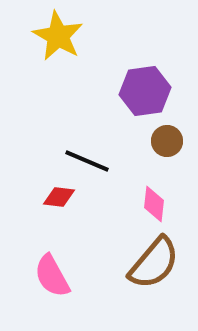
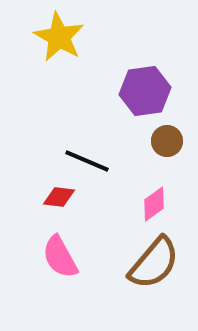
yellow star: moved 1 px right, 1 px down
pink diamond: rotated 48 degrees clockwise
pink semicircle: moved 8 px right, 19 px up
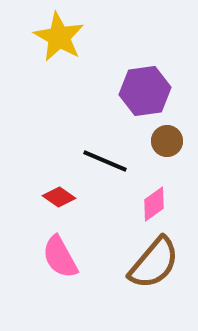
black line: moved 18 px right
red diamond: rotated 28 degrees clockwise
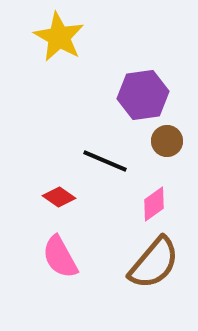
purple hexagon: moved 2 px left, 4 px down
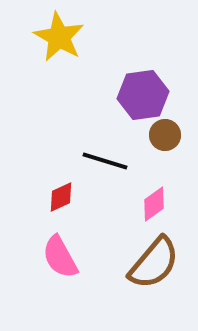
brown circle: moved 2 px left, 6 px up
black line: rotated 6 degrees counterclockwise
red diamond: moved 2 px right; rotated 60 degrees counterclockwise
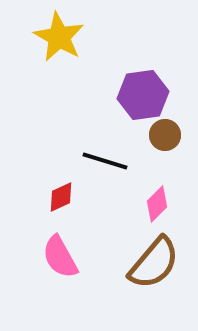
pink diamond: moved 3 px right; rotated 9 degrees counterclockwise
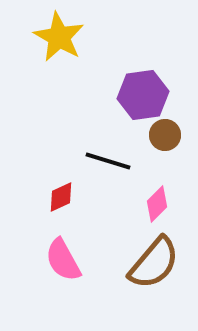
black line: moved 3 px right
pink semicircle: moved 3 px right, 3 px down
